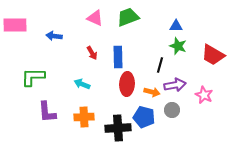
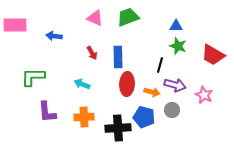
purple arrow: rotated 25 degrees clockwise
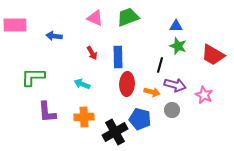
blue pentagon: moved 4 px left, 2 px down
black cross: moved 3 px left, 4 px down; rotated 25 degrees counterclockwise
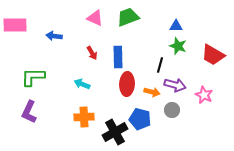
purple L-shape: moved 18 px left; rotated 30 degrees clockwise
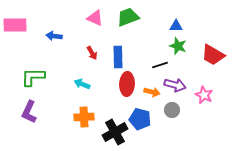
black line: rotated 56 degrees clockwise
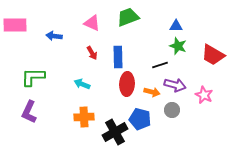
pink triangle: moved 3 px left, 5 px down
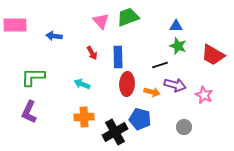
pink triangle: moved 9 px right, 2 px up; rotated 24 degrees clockwise
gray circle: moved 12 px right, 17 px down
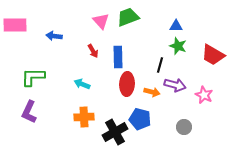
red arrow: moved 1 px right, 2 px up
black line: rotated 56 degrees counterclockwise
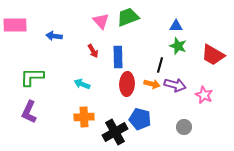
green L-shape: moved 1 px left
orange arrow: moved 8 px up
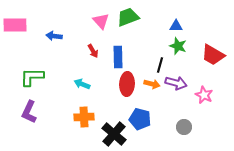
purple arrow: moved 1 px right, 2 px up
black cross: moved 1 px left, 2 px down; rotated 20 degrees counterclockwise
